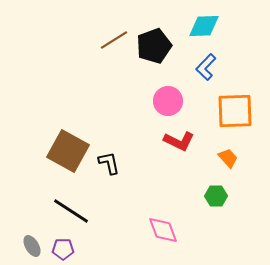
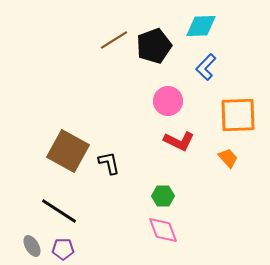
cyan diamond: moved 3 px left
orange square: moved 3 px right, 4 px down
green hexagon: moved 53 px left
black line: moved 12 px left
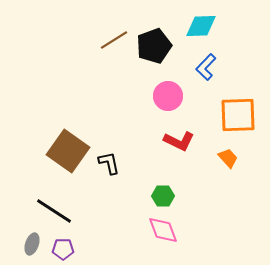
pink circle: moved 5 px up
brown square: rotated 6 degrees clockwise
black line: moved 5 px left
gray ellipse: moved 2 px up; rotated 50 degrees clockwise
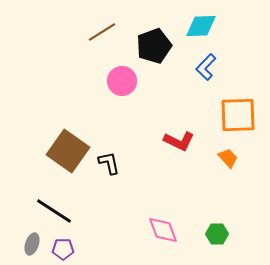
brown line: moved 12 px left, 8 px up
pink circle: moved 46 px left, 15 px up
green hexagon: moved 54 px right, 38 px down
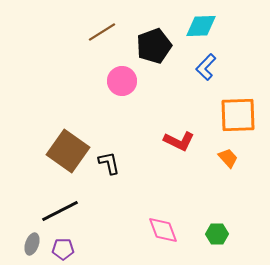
black line: moved 6 px right; rotated 60 degrees counterclockwise
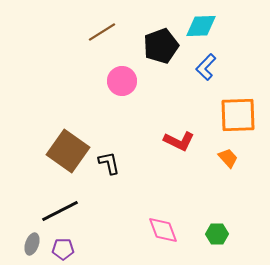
black pentagon: moved 7 px right
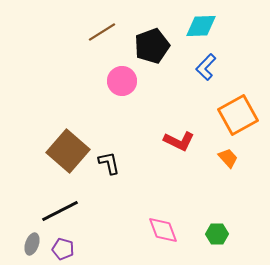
black pentagon: moved 9 px left
orange square: rotated 27 degrees counterclockwise
brown square: rotated 6 degrees clockwise
purple pentagon: rotated 15 degrees clockwise
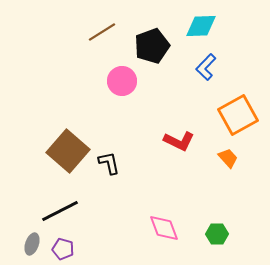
pink diamond: moved 1 px right, 2 px up
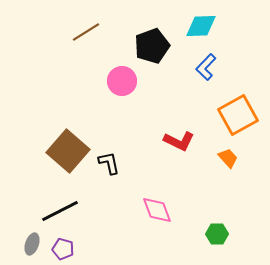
brown line: moved 16 px left
pink diamond: moved 7 px left, 18 px up
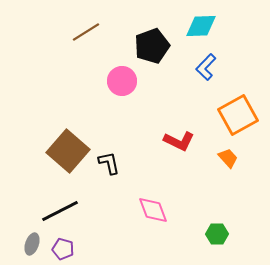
pink diamond: moved 4 px left
